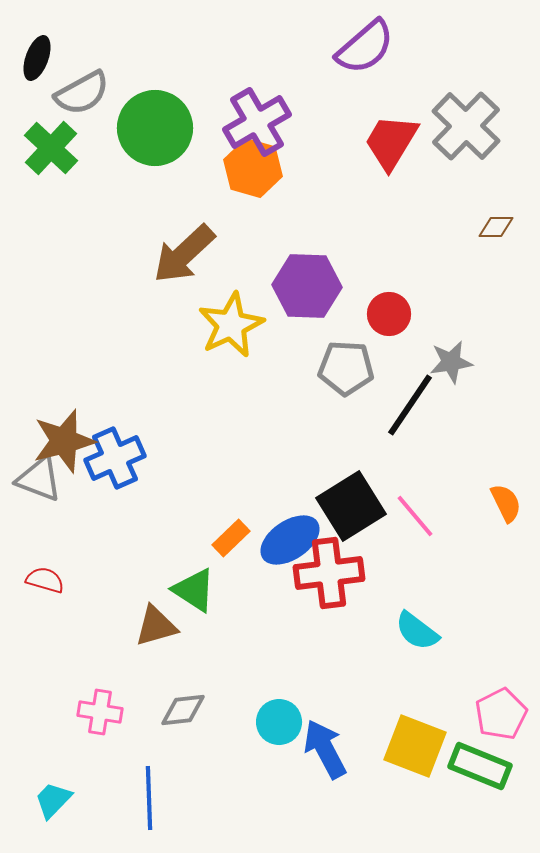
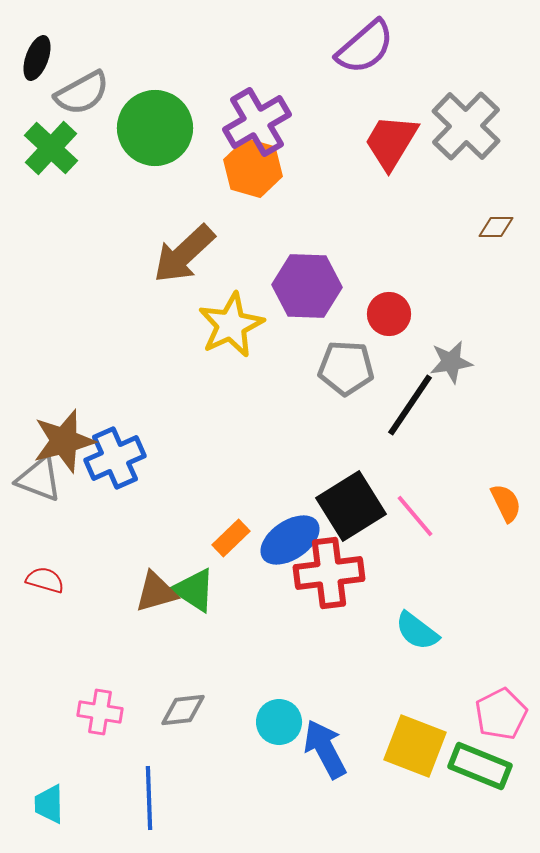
brown triangle: moved 34 px up
cyan trapezoid: moved 4 px left, 4 px down; rotated 45 degrees counterclockwise
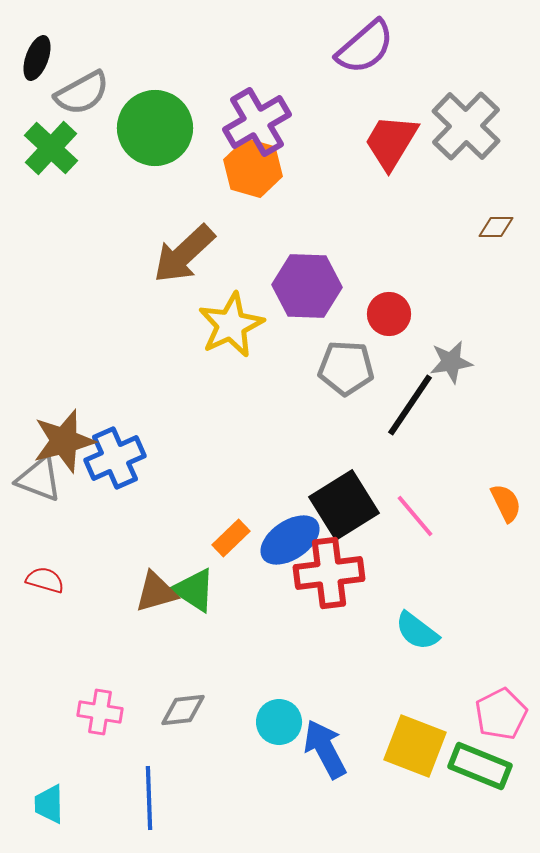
black square: moved 7 px left, 1 px up
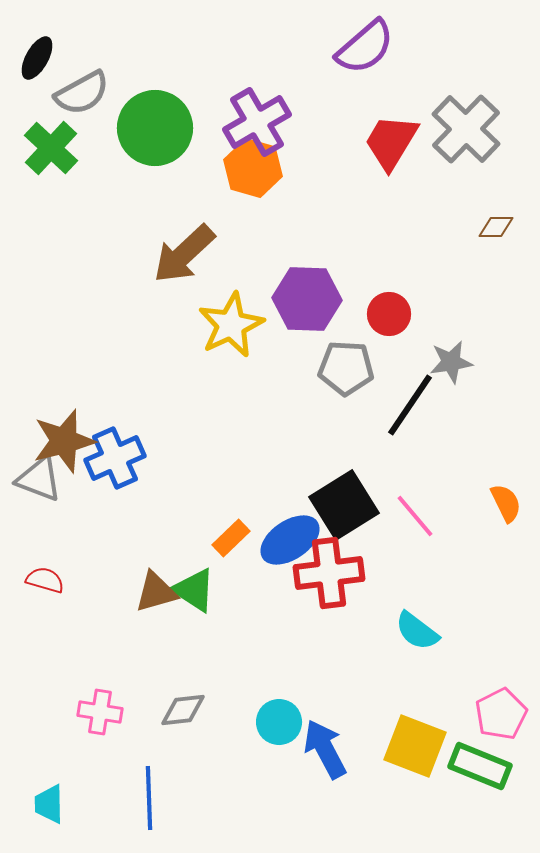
black ellipse: rotated 9 degrees clockwise
gray cross: moved 3 px down
purple hexagon: moved 13 px down
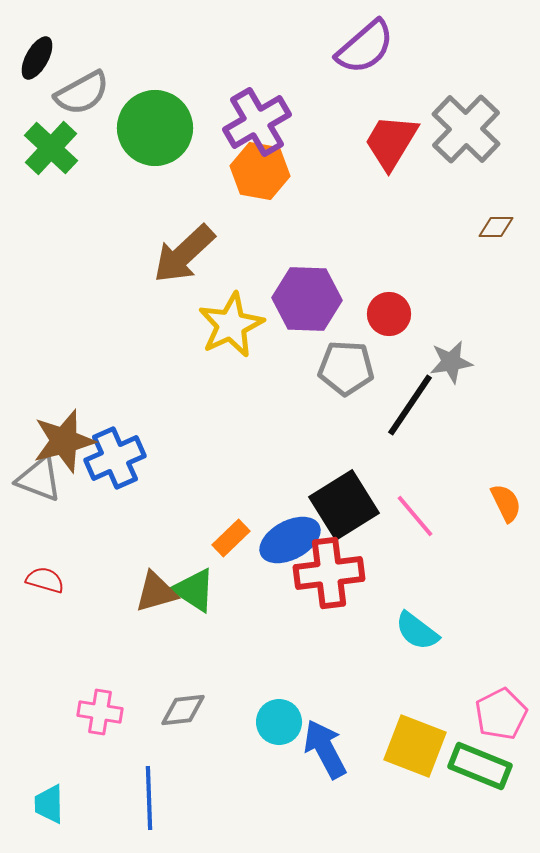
orange hexagon: moved 7 px right, 3 px down; rotated 6 degrees counterclockwise
blue ellipse: rotated 6 degrees clockwise
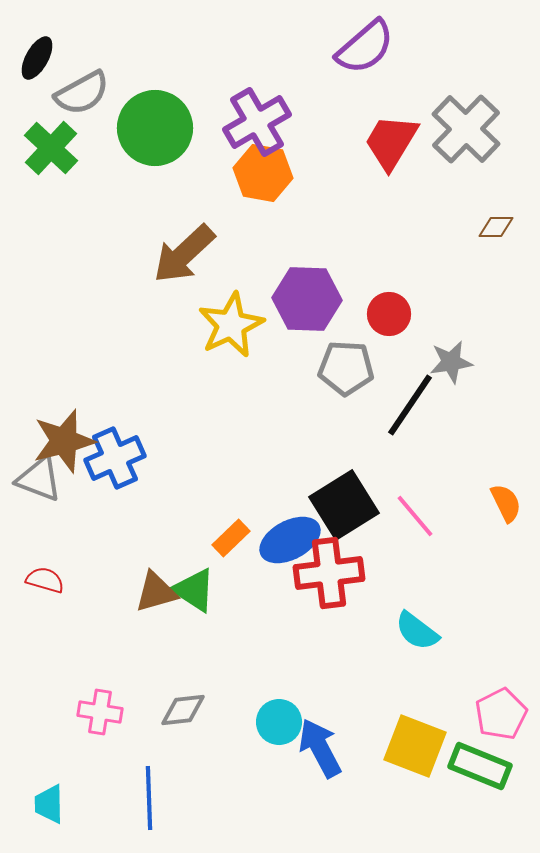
orange hexagon: moved 3 px right, 2 px down
blue arrow: moved 5 px left, 1 px up
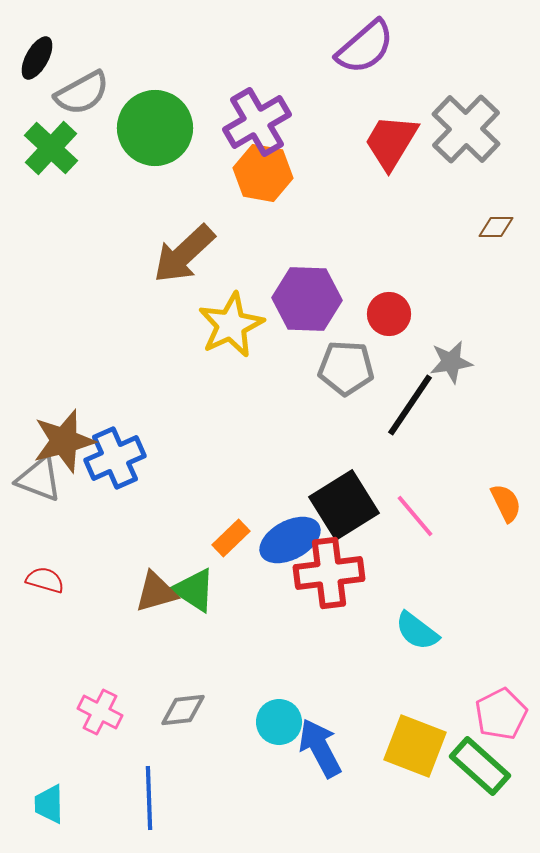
pink cross: rotated 18 degrees clockwise
green rectangle: rotated 20 degrees clockwise
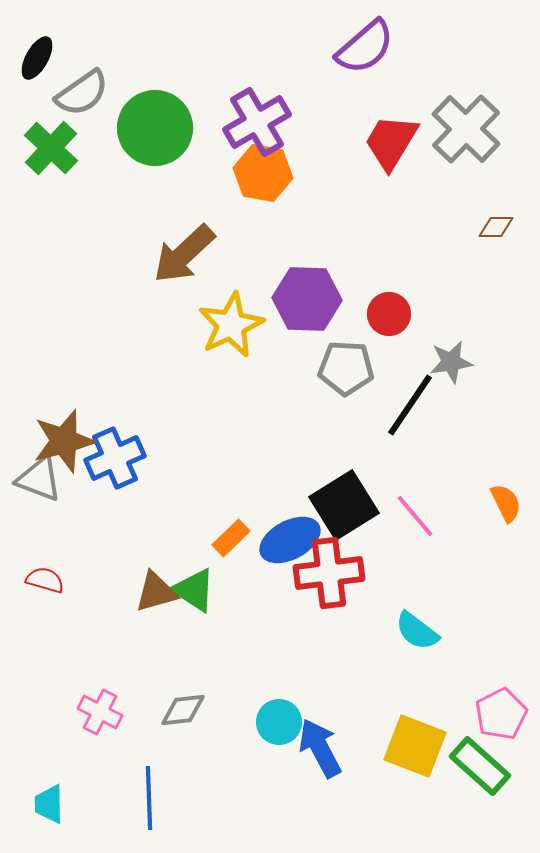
gray semicircle: rotated 6 degrees counterclockwise
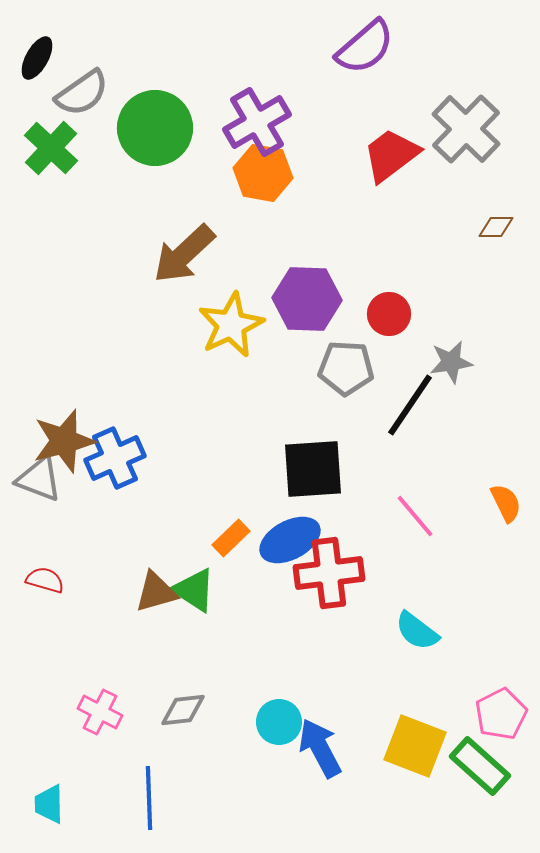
red trapezoid: moved 13 px down; rotated 22 degrees clockwise
black square: moved 31 px left, 36 px up; rotated 28 degrees clockwise
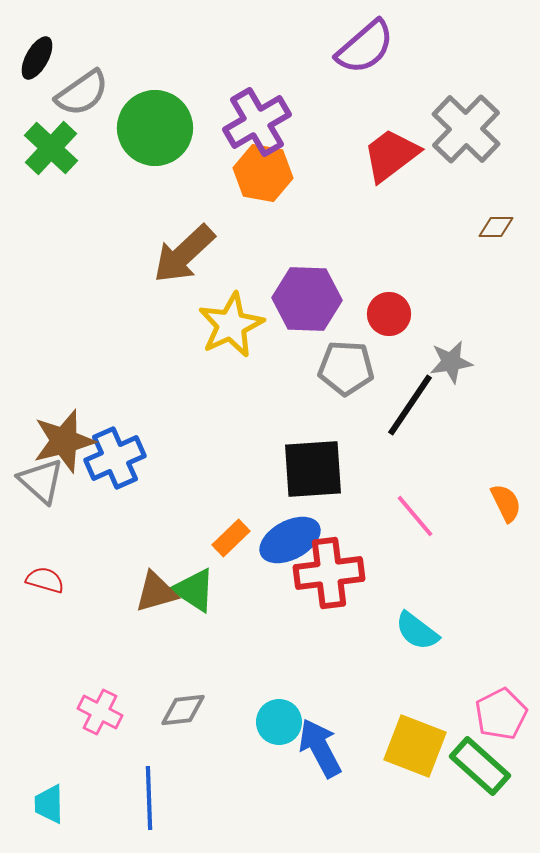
gray triangle: moved 2 px right, 2 px down; rotated 21 degrees clockwise
